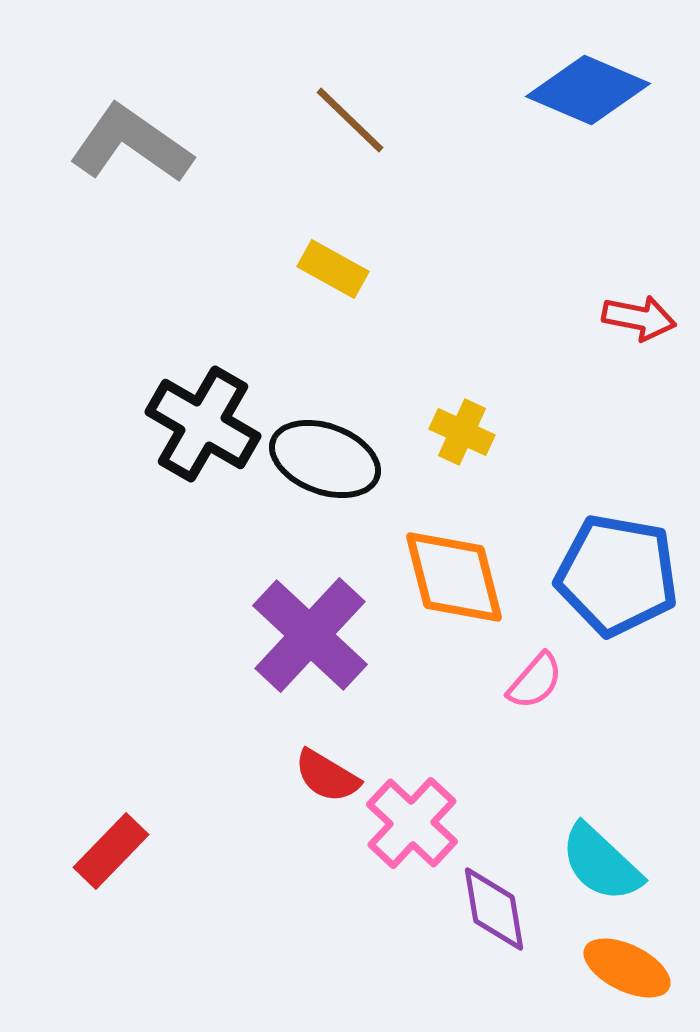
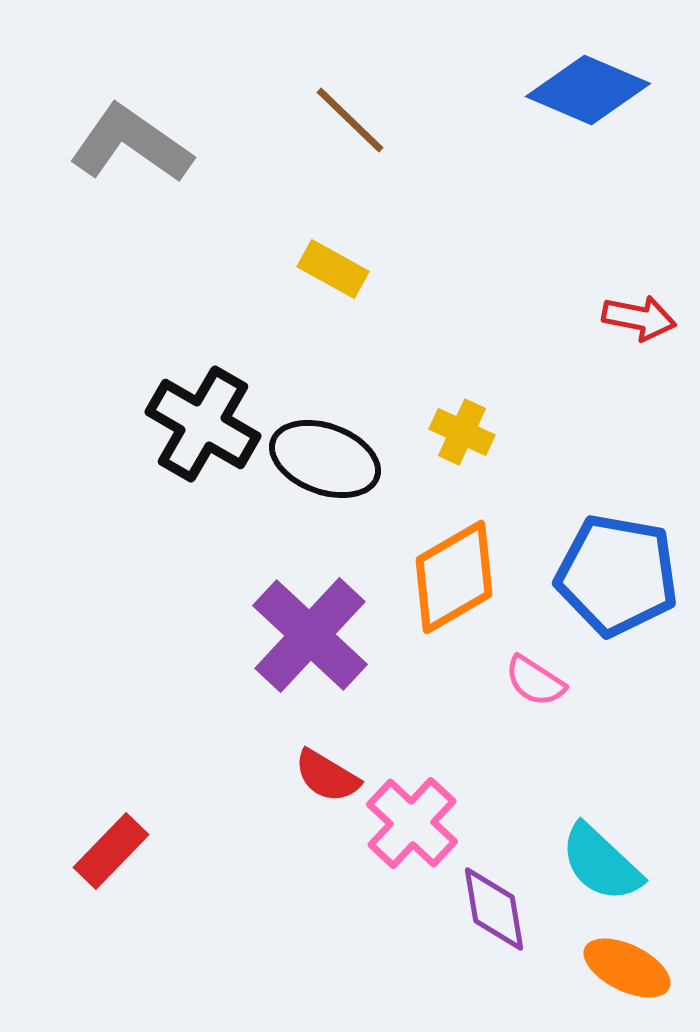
orange diamond: rotated 74 degrees clockwise
pink semicircle: rotated 82 degrees clockwise
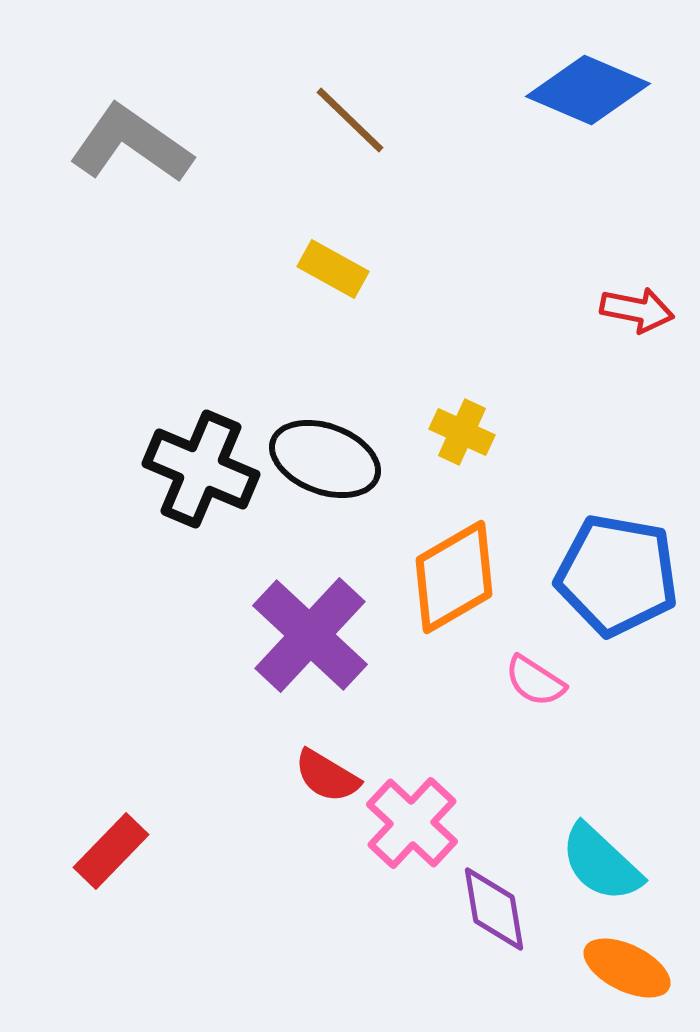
red arrow: moved 2 px left, 8 px up
black cross: moved 2 px left, 45 px down; rotated 7 degrees counterclockwise
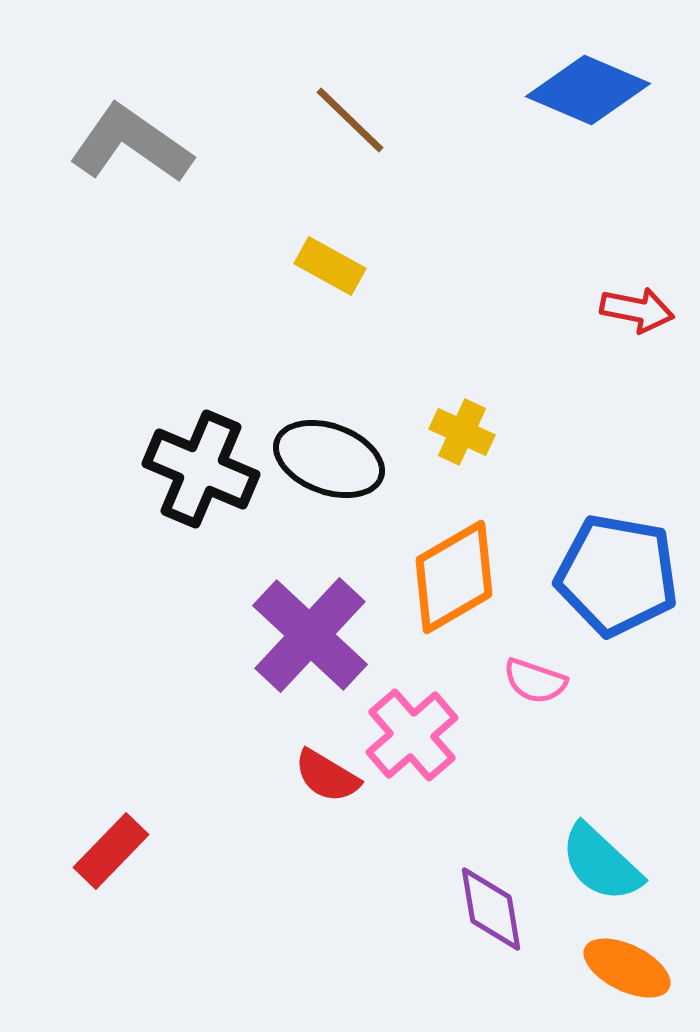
yellow rectangle: moved 3 px left, 3 px up
black ellipse: moved 4 px right
pink semicircle: rotated 14 degrees counterclockwise
pink cross: moved 88 px up; rotated 6 degrees clockwise
purple diamond: moved 3 px left
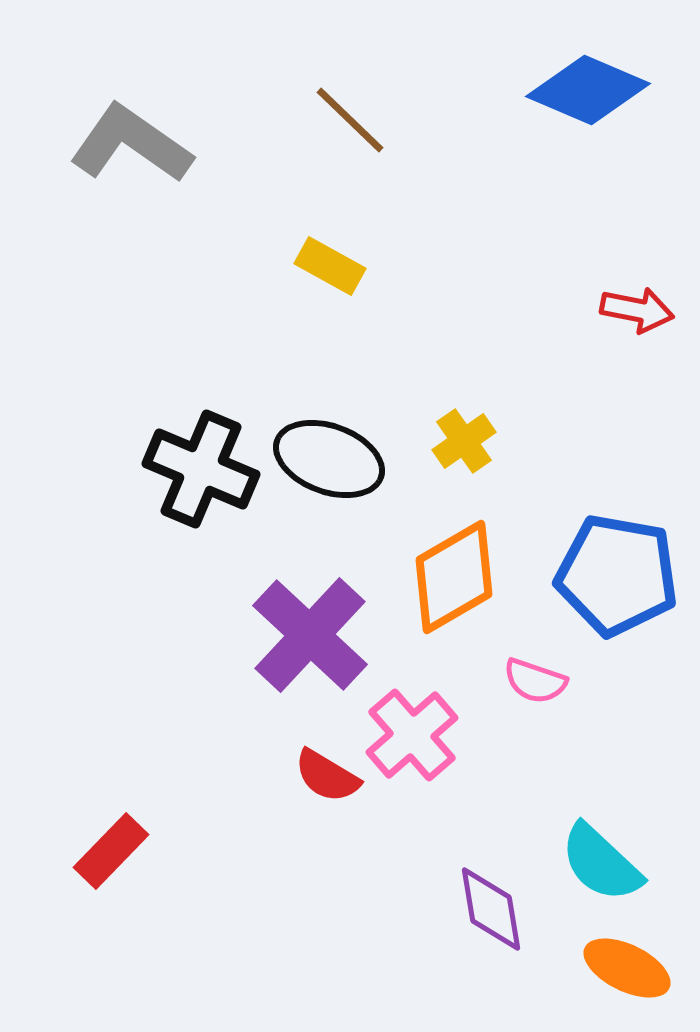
yellow cross: moved 2 px right, 9 px down; rotated 30 degrees clockwise
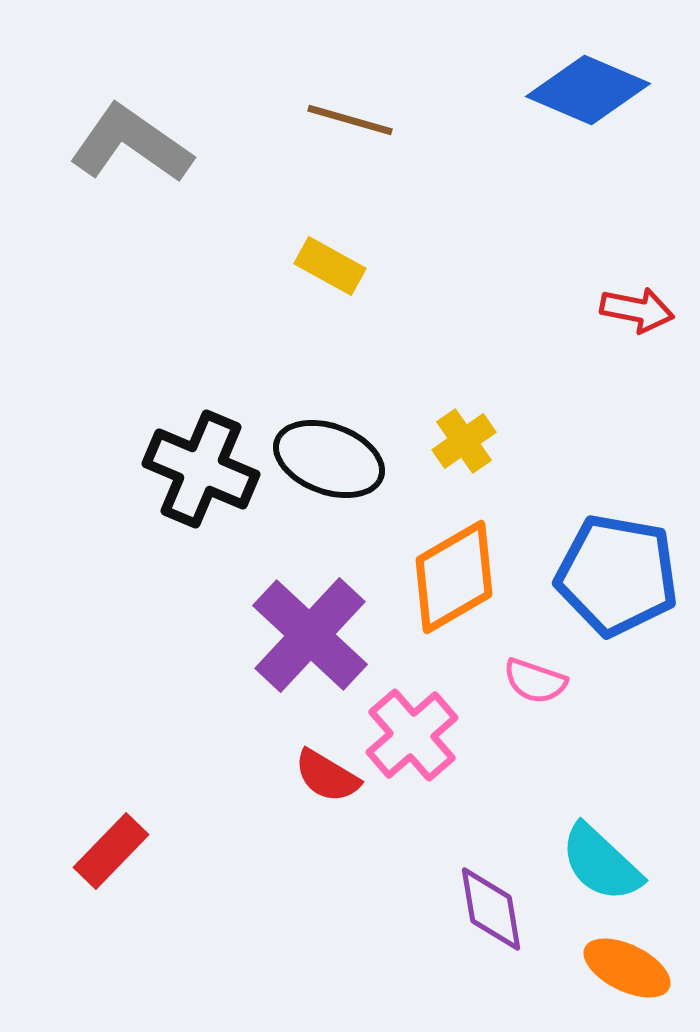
brown line: rotated 28 degrees counterclockwise
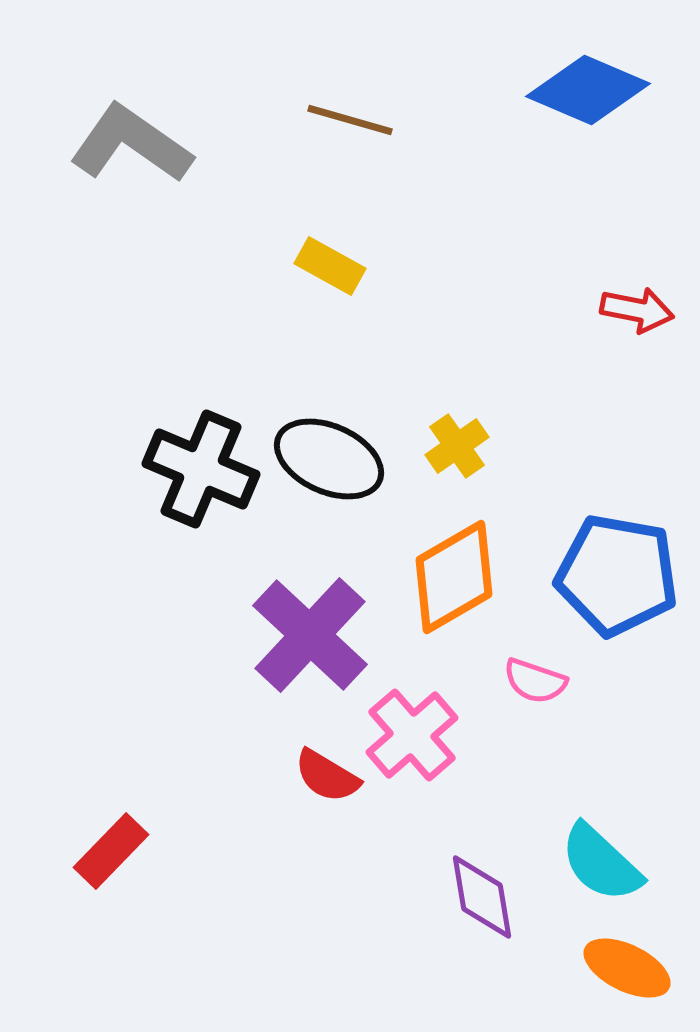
yellow cross: moved 7 px left, 5 px down
black ellipse: rotated 4 degrees clockwise
purple diamond: moved 9 px left, 12 px up
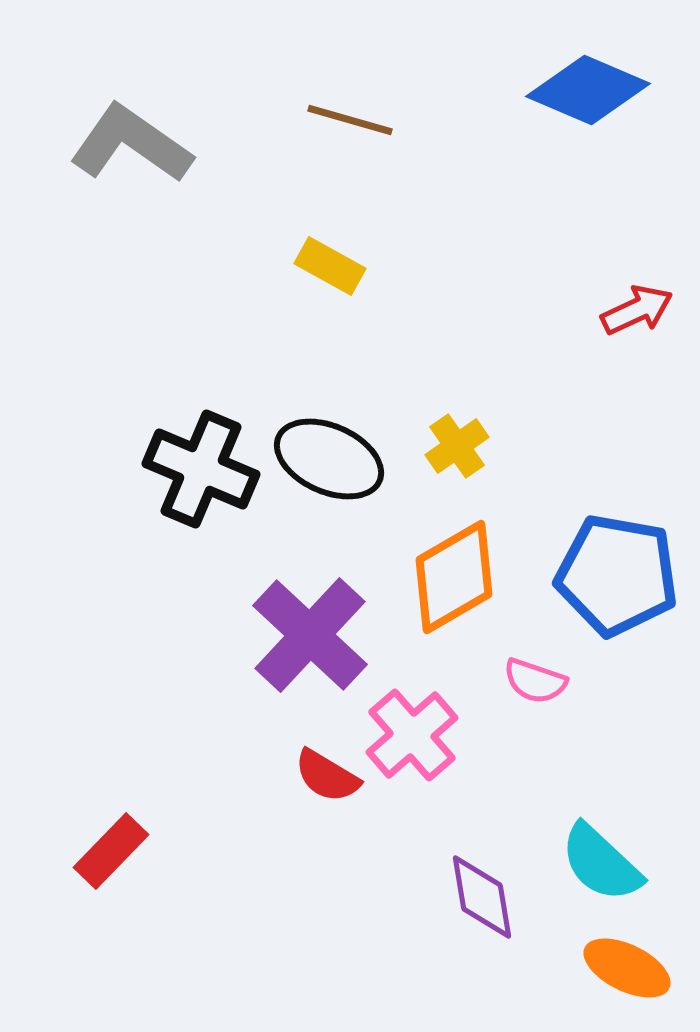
red arrow: rotated 36 degrees counterclockwise
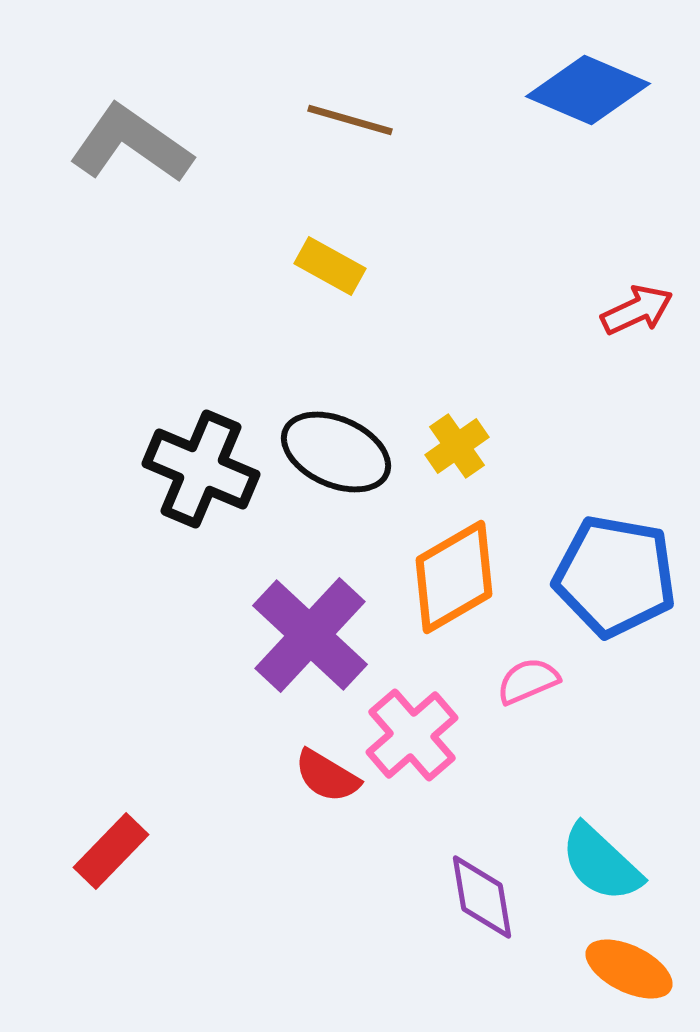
black ellipse: moved 7 px right, 7 px up
blue pentagon: moved 2 px left, 1 px down
pink semicircle: moved 7 px left; rotated 138 degrees clockwise
orange ellipse: moved 2 px right, 1 px down
